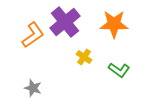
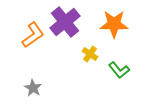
yellow cross: moved 6 px right, 3 px up
green L-shape: rotated 15 degrees clockwise
gray star: rotated 12 degrees clockwise
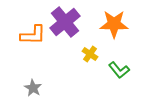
orange L-shape: rotated 36 degrees clockwise
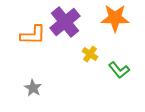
orange star: moved 1 px right, 6 px up
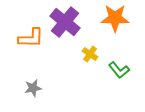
purple cross: rotated 12 degrees counterclockwise
orange L-shape: moved 2 px left, 3 px down
gray star: rotated 30 degrees clockwise
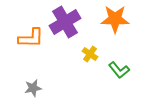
orange star: moved 1 px down
purple cross: rotated 20 degrees clockwise
